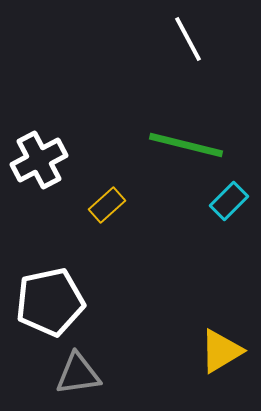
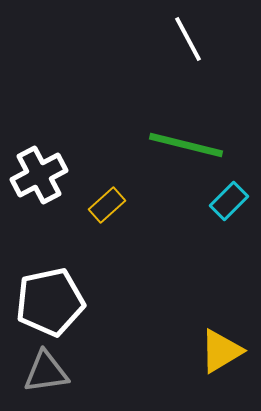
white cross: moved 15 px down
gray triangle: moved 32 px left, 2 px up
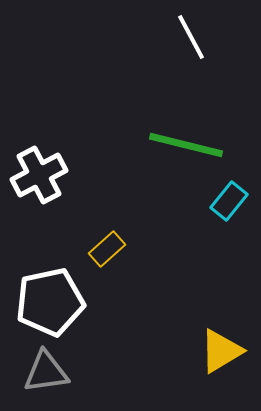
white line: moved 3 px right, 2 px up
cyan rectangle: rotated 6 degrees counterclockwise
yellow rectangle: moved 44 px down
